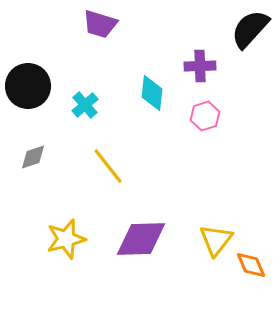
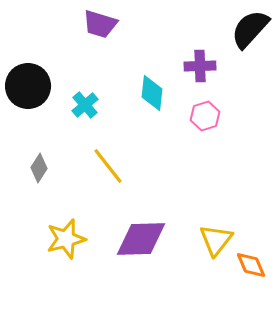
gray diamond: moved 6 px right, 11 px down; rotated 40 degrees counterclockwise
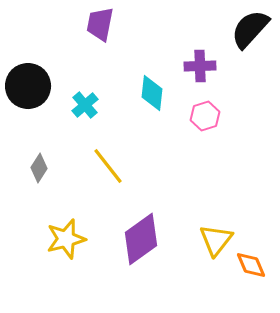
purple trapezoid: rotated 84 degrees clockwise
purple diamond: rotated 34 degrees counterclockwise
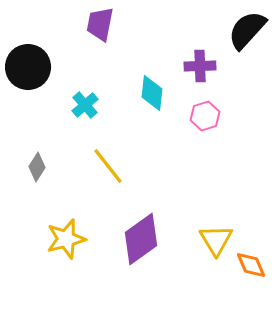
black semicircle: moved 3 px left, 1 px down
black circle: moved 19 px up
gray diamond: moved 2 px left, 1 px up
yellow triangle: rotated 9 degrees counterclockwise
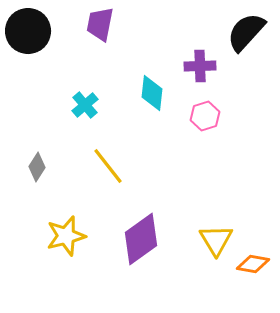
black semicircle: moved 1 px left, 2 px down
black circle: moved 36 px up
yellow star: moved 3 px up
orange diamond: moved 2 px right, 1 px up; rotated 56 degrees counterclockwise
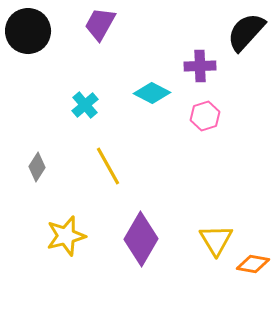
purple trapezoid: rotated 18 degrees clockwise
cyan diamond: rotated 69 degrees counterclockwise
yellow line: rotated 9 degrees clockwise
purple diamond: rotated 24 degrees counterclockwise
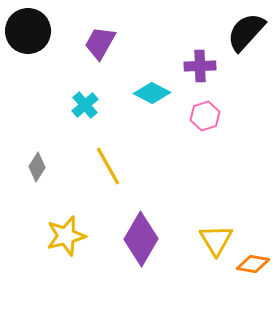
purple trapezoid: moved 19 px down
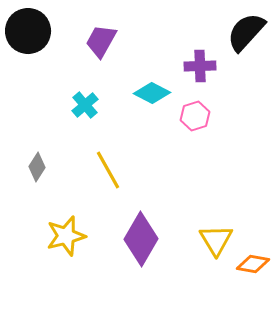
purple trapezoid: moved 1 px right, 2 px up
pink hexagon: moved 10 px left
yellow line: moved 4 px down
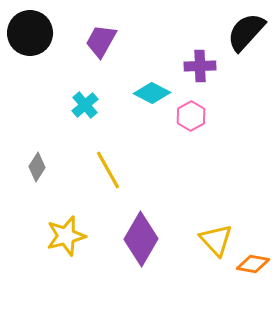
black circle: moved 2 px right, 2 px down
pink hexagon: moved 4 px left; rotated 12 degrees counterclockwise
yellow triangle: rotated 12 degrees counterclockwise
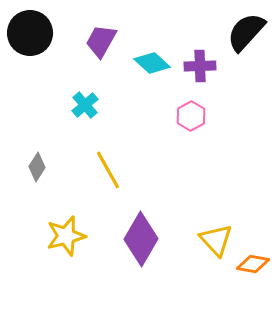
cyan diamond: moved 30 px up; rotated 15 degrees clockwise
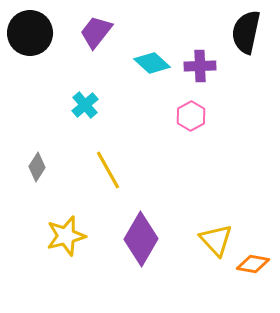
black semicircle: rotated 30 degrees counterclockwise
purple trapezoid: moved 5 px left, 9 px up; rotated 9 degrees clockwise
